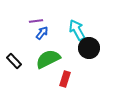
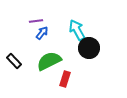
green semicircle: moved 1 px right, 2 px down
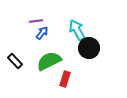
black rectangle: moved 1 px right
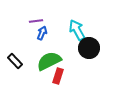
blue arrow: rotated 16 degrees counterclockwise
red rectangle: moved 7 px left, 3 px up
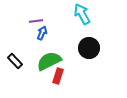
cyan arrow: moved 5 px right, 16 px up
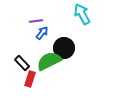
blue arrow: rotated 16 degrees clockwise
black circle: moved 25 px left
black rectangle: moved 7 px right, 2 px down
red rectangle: moved 28 px left, 3 px down
